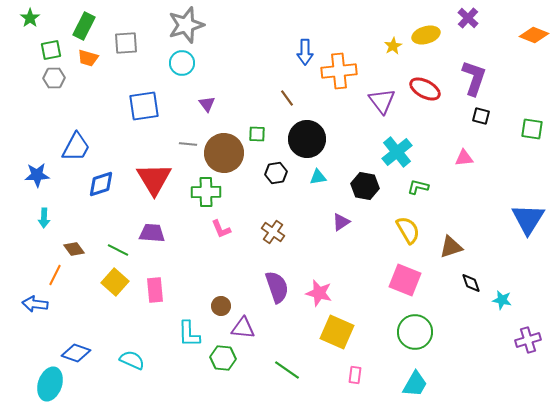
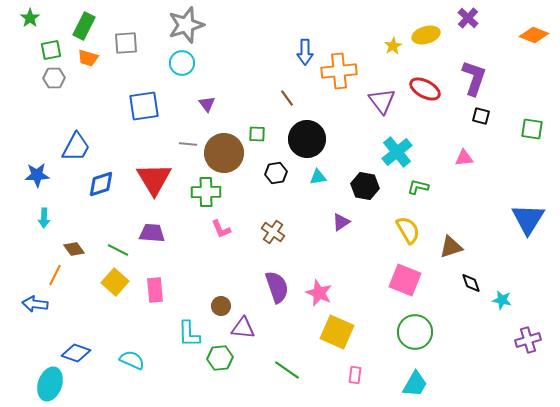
pink star at (319, 293): rotated 8 degrees clockwise
green hexagon at (223, 358): moved 3 px left; rotated 10 degrees counterclockwise
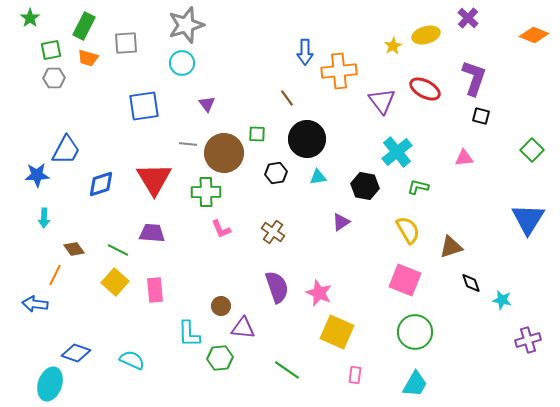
green square at (532, 129): moved 21 px down; rotated 35 degrees clockwise
blue trapezoid at (76, 147): moved 10 px left, 3 px down
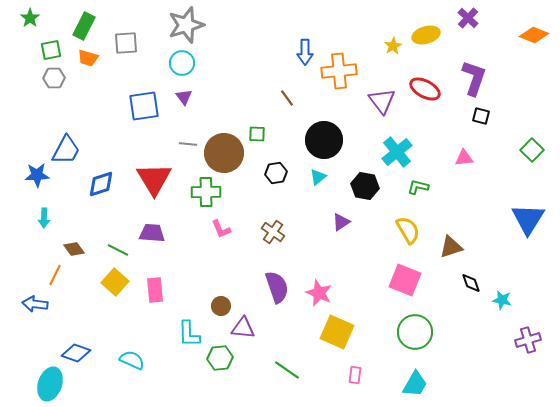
purple triangle at (207, 104): moved 23 px left, 7 px up
black circle at (307, 139): moved 17 px right, 1 px down
cyan triangle at (318, 177): rotated 30 degrees counterclockwise
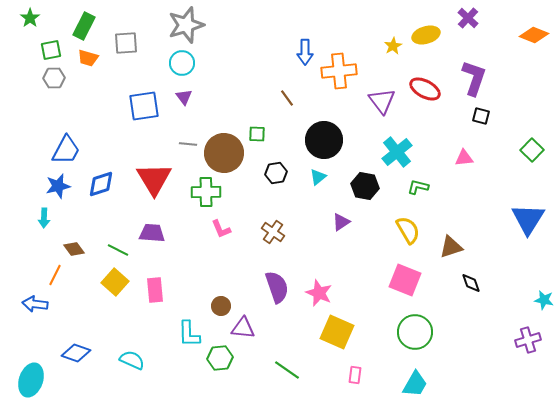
blue star at (37, 175): moved 21 px right, 11 px down; rotated 10 degrees counterclockwise
cyan star at (502, 300): moved 42 px right
cyan ellipse at (50, 384): moved 19 px left, 4 px up
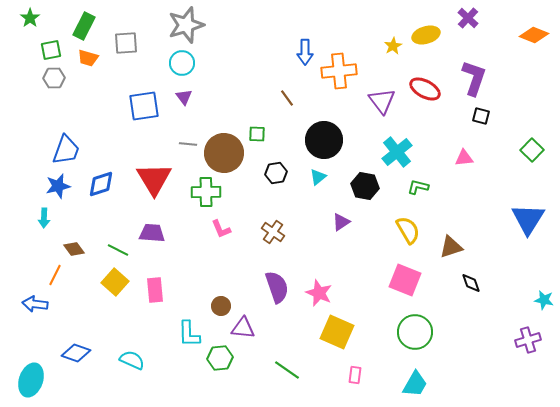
blue trapezoid at (66, 150): rotated 8 degrees counterclockwise
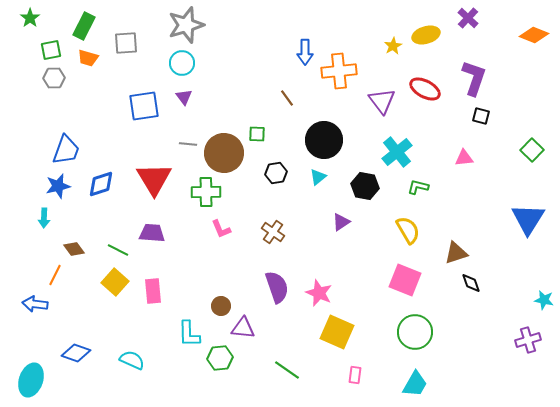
brown triangle at (451, 247): moved 5 px right, 6 px down
pink rectangle at (155, 290): moved 2 px left, 1 px down
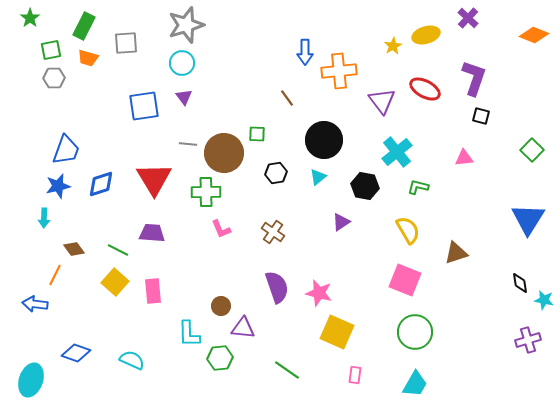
black diamond at (471, 283): moved 49 px right; rotated 10 degrees clockwise
pink star at (319, 293): rotated 8 degrees counterclockwise
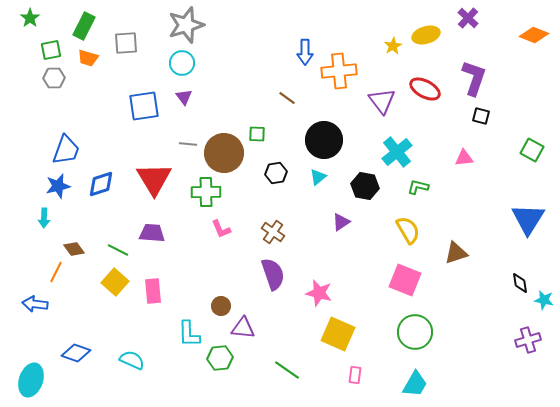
brown line at (287, 98): rotated 18 degrees counterclockwise
green square at (532, 150): rotated 15 degrees counterclockwise
orange line at (55, 275): moved 1 px right, 3 px up
purple semicircle at (277, 287): moved 4 px left, 13 px up
yellow square at (337, 332): moved 1 px right, 2 px down
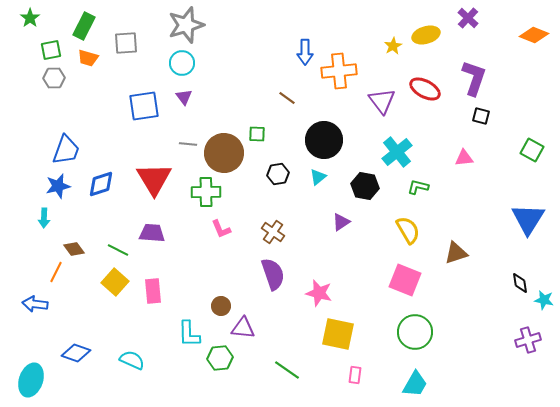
black hexagon at (276, 173): moved 2 px right, 1 px down
yellow square at (338, 334): rotated 12 degrees counterclockwise
